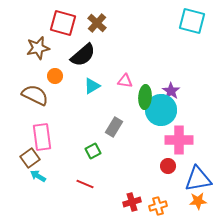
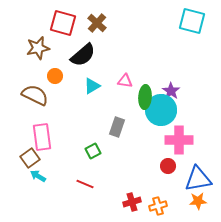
gray rectangle: moved 3 px right; rotated 12 degrees counterclockwise
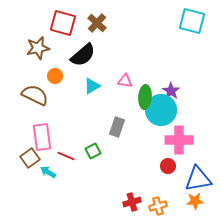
cyan arrow: moved 10 px right, 4 px up
red line: moved 19 px left, 28 px up
orange star: moved 3 px left
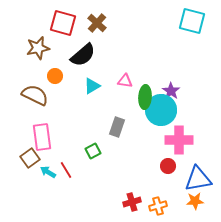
red line: moved 14 px down; rotated 36 degrees clockwise
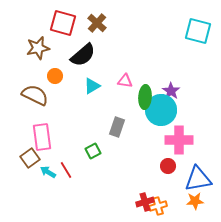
cyan square: moved 6 px right, 10 px down
red cross: moved 13 px right
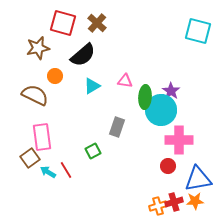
red cross: moved 29 px right
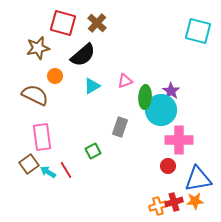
pink triangle: rotated 28 degrees counterclockwise
gray rectangle: moved 3 px right
brown square: moved 1 px left, 6 px down
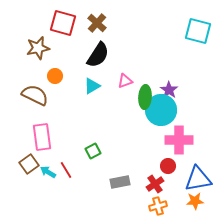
black semicircle: moved 15 px right; rotated 16 degrees counterclockwise
purple star: moved 2 px left, 1 px up
gray rectangle: moved 55 px down; rotated 60 degrees clockwise
red cross: moved 19 px left, 18 px up; rotated 18 degrees counterclockwise
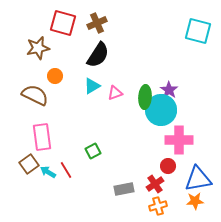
brown cross: rotated 24 degrees clockwise
pink triangle: moved 10 px left, 12 px down
gray rectangle: moved 4 px right, 7 px down
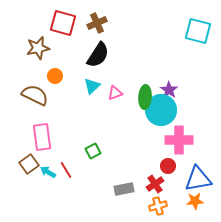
cyan triangle: rotated 12 degrees counterclockwise
